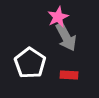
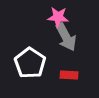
pink star: rotated 30 degrees clockwise
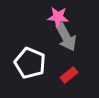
white pentagon: rotated 12 degrees counterclockwise
red rectangle: rotated 42 degrees counterclockwise
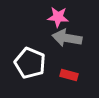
gray arrow: moved 1 px right, 1 px down; rotated 128 degrees clockwise
red rectangle: rotated 54 degrees clockwise
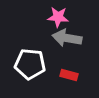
white pentagon: moved 1 px down; rotated 16 degrees counterclockwise
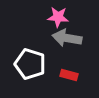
white pentagon: rotated 12 degrees clockwise
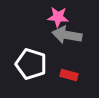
gray arrow: moved 3 px up
white pentagon: moved 1 px right
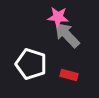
gray arrow: rotated 36 degrees clockwise
